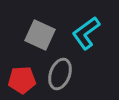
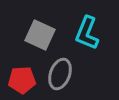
cyan L-shape: moved 1 px right; rotated 32 degrees counterclockwise
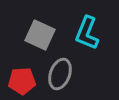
red pentagon: moved 1 px down
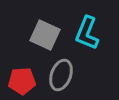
gray square: moved 5 px right
gray ellipse: moved 1 px right, 1 px down
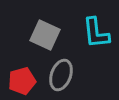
cyan L-shape: moved 9 px right; rotated 28 degrees counterclockwise
red pentagon: rotated 12 degrees counterclockwise
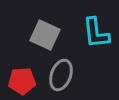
red pentagon: rotated 12 degrees clockwise
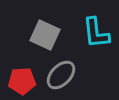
gray ellipse: rotated 24 degrees clockwise
